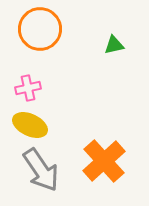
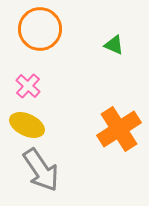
green triangle: rotated 35 degrees clockwise
pink cross: moved 2 px up; rotated 35 degrees counterclockwise
yellow ellipse: moved 3 px left
orange cross: moved 15 px right, 32 px up; rotated 9 degrees clockwise
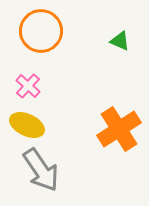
orange circle: moved 1 px right, 2 px down
green triangle: moved 6 px right, 4 px up
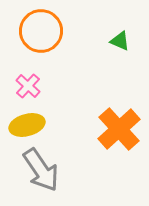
yellow ellipse: rotated 40 degrees counterclockwise
orange cross: rotated 9 degrees counterclockwise
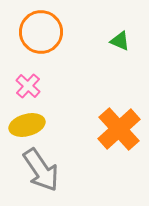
orange circle: moved 1 px down
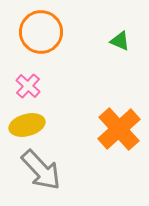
gray arrow: rotated 9 degrees counterclockwise
